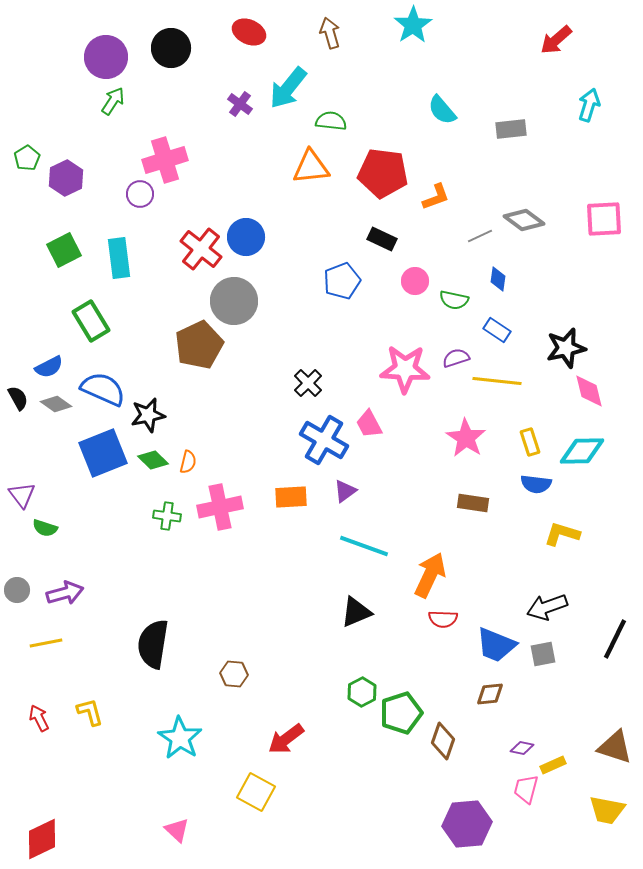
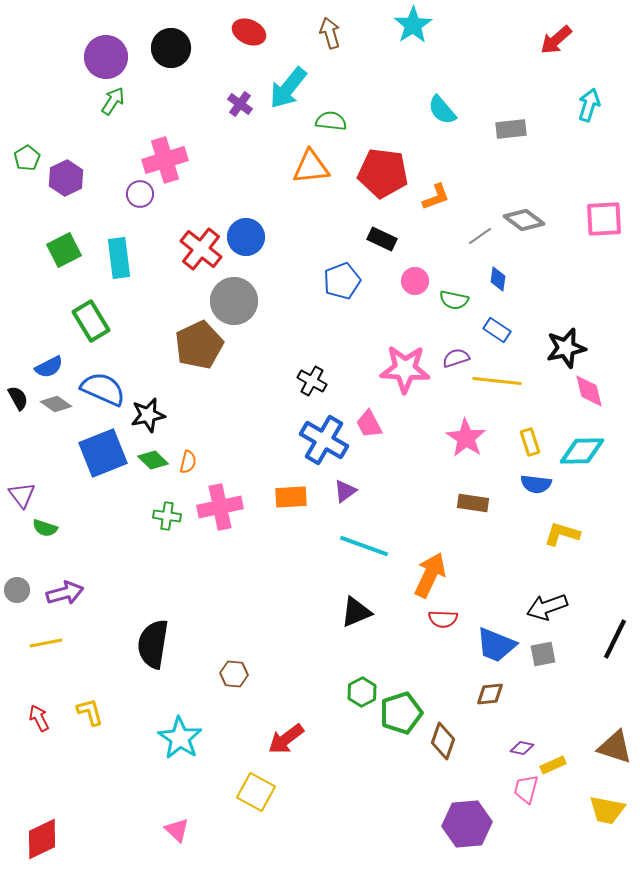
gray line at (480, 236): rotated 10 degrees counterclockwise
black cross at (308, 383): moved 4 px right, 2 px up; rotated 16 degrees counterclockwise
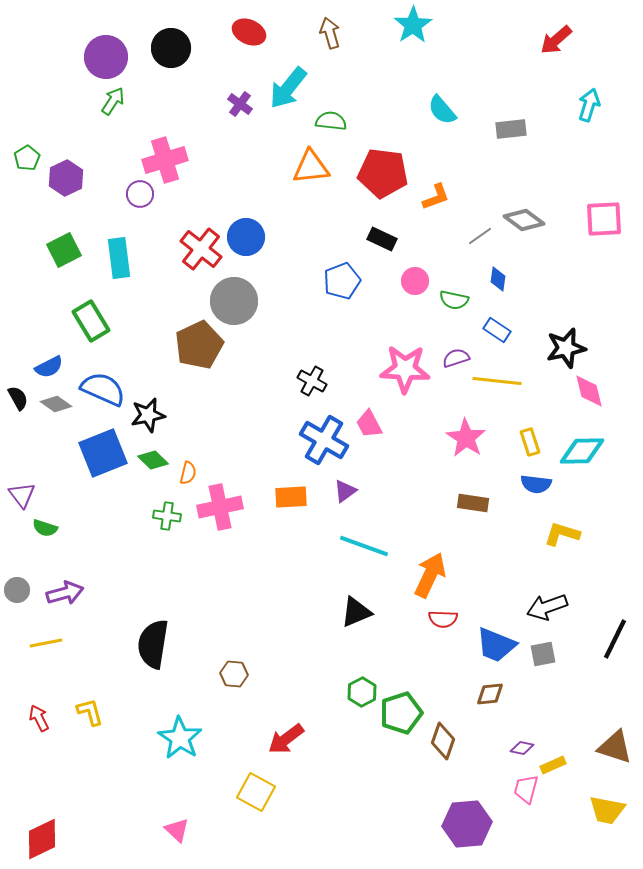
orange semicircle at (188, 462): moved 11 px down
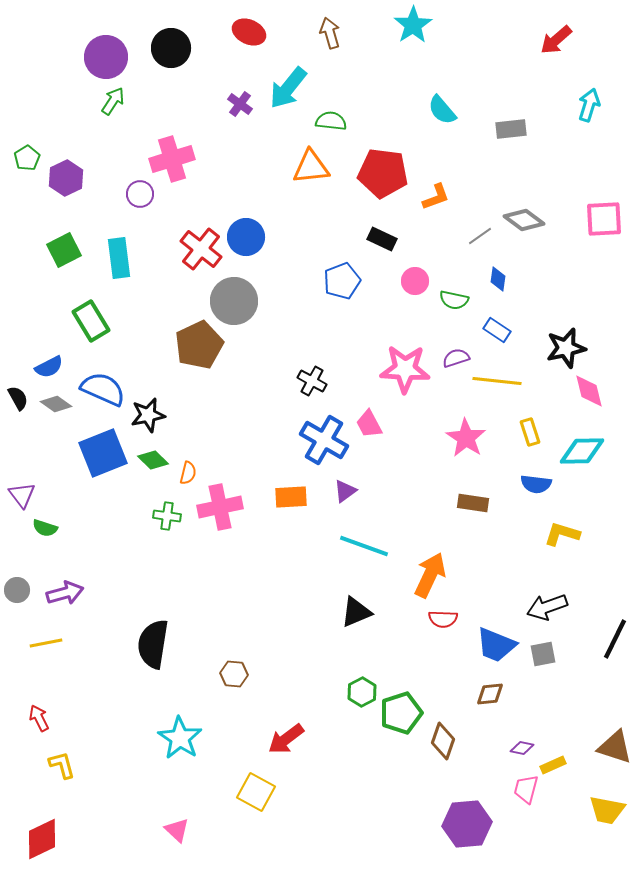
pink cross at (165, 160): moved 7 px right, 1 px up
yellow rectangle at (530, 442): moved 10 px up
yellow L-shape at (90, 712): moved 28 px left, 53 px down
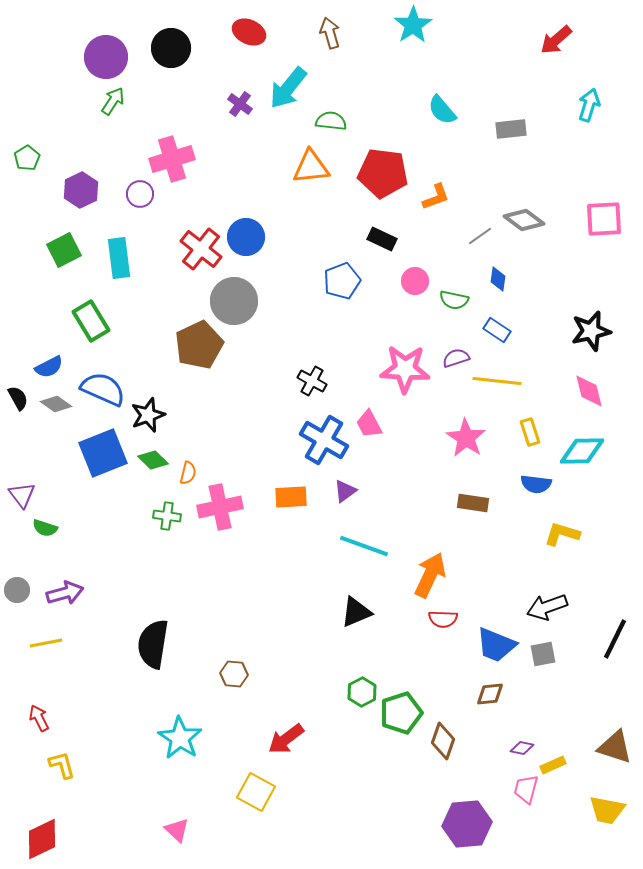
purple hexagon at (66, 178): moved 15 px right, 12 px down
black star at (566, 348): moved 25 px right, 17 px up
black star at (148, 415): rotated 8 degrees counterclockwise
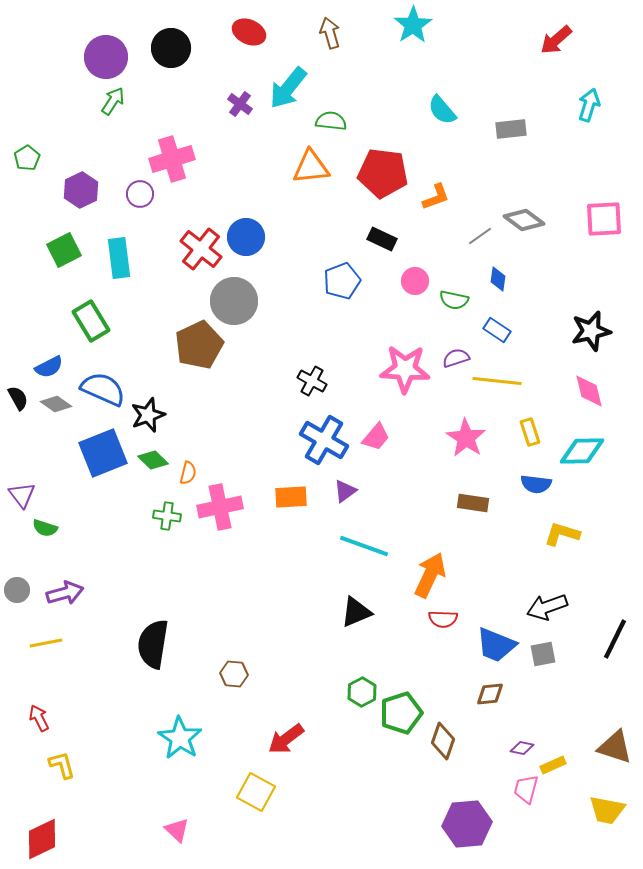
pink trapezoid at (369, 424): moved 7 px right, 13 px down; rotated 112 degrees counterclockwise
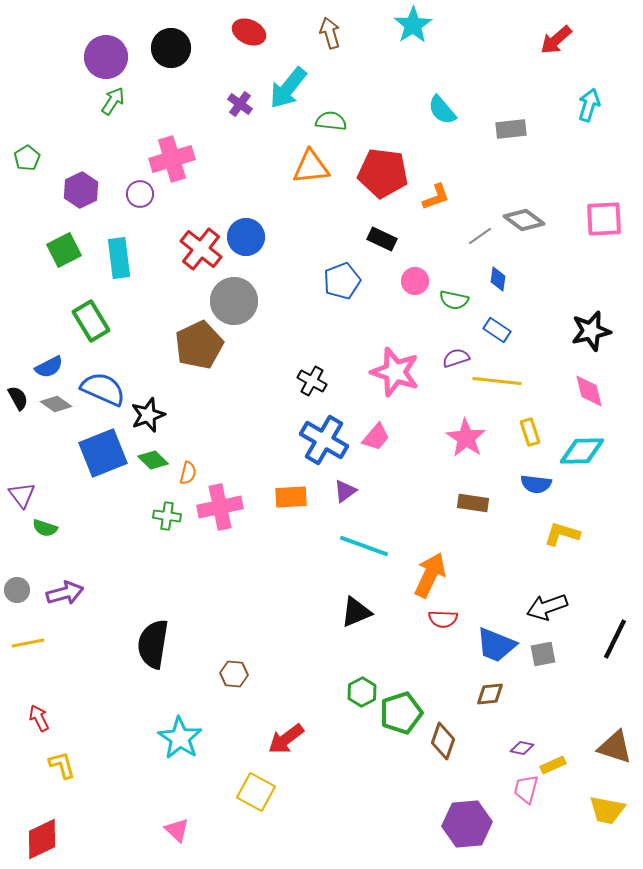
pink star at (405, 369): moved 10 px left, 3 px down; rotated 15 degrees clockwise
yellow line at (46, 643): moved 18 px left
